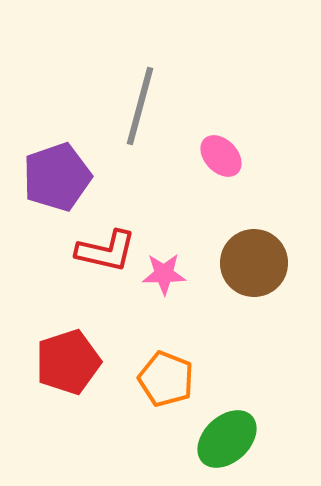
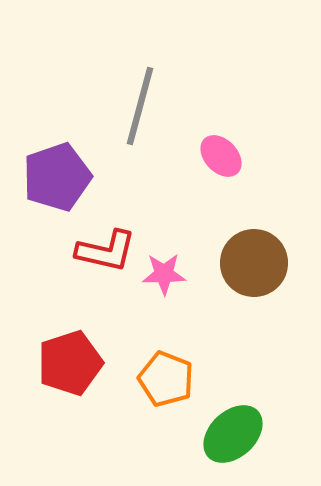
red pentagon: moved 2 px right, 1 px down
green ellipse: moved 6 px right, 5 px up
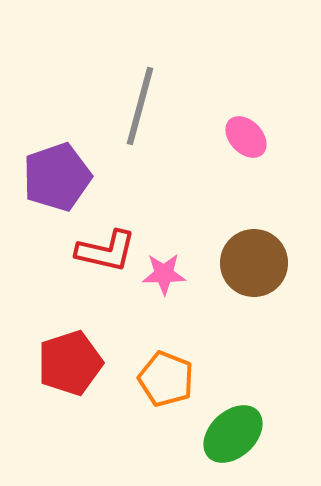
pink ellipse: moved 25 px right, 19 px up
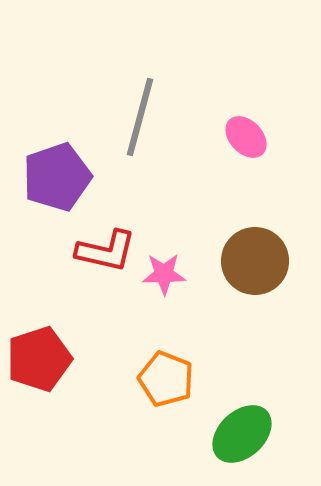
gray line: moved 11 px down
brown circle: moved 1 px right, 2 px up
red pentagon: moved 31 px left, 4 px up
green ellipse: moved 9 px right
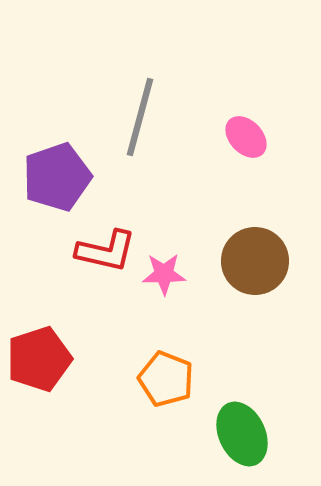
green ellipse: rotated 72 degrees counterclockwise
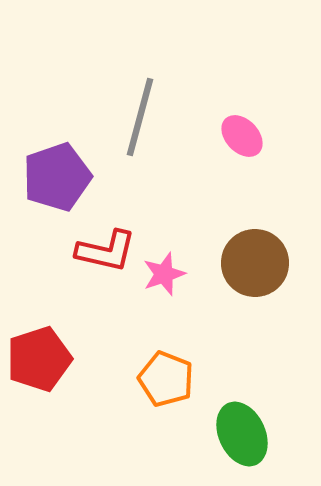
pink ellipse: moved 4 px left, 1 px up
brown circle: moved 2 px down
pink star: rotated 18 degrees counterclockwise
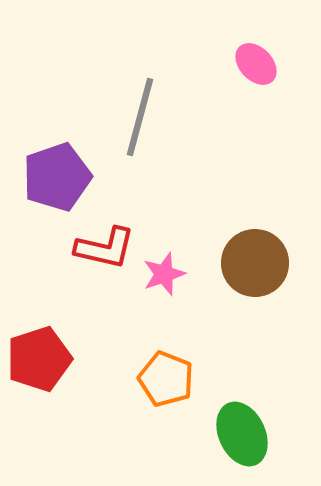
pink ellipse: moved 14 px right, 72 px up
red L-shape: moved 1 px left, 3 px up
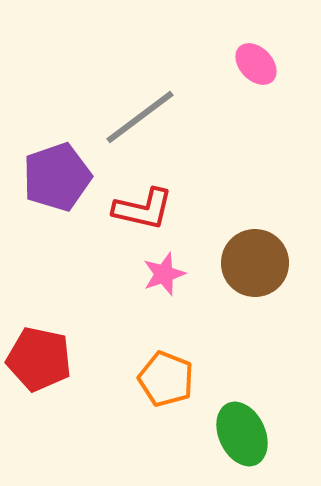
gray line: rotated 38 degrees clockwise
red L-shape: moved 38 px right, 39 px up
red pentagon: rotated 30 degrees clockwise
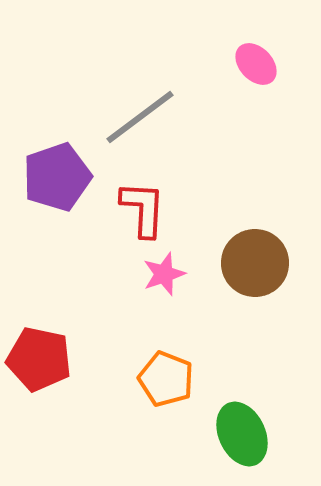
red L-shape: rotated 100 degrees counterclockwise
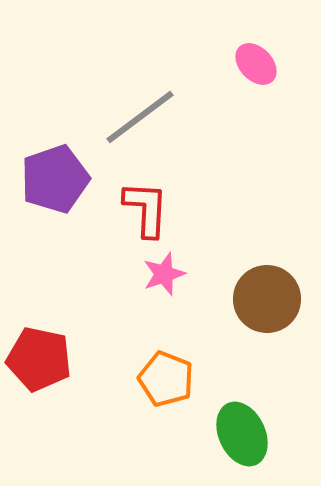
purple pentagon: moved 2 px left, 2 px down
red L-shape: moved 3 px right
brown circle: moved 12 px right, 36 px down
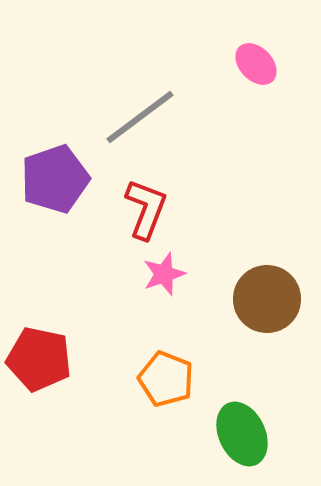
red L-shape: rotated 18 degrees clockwise
